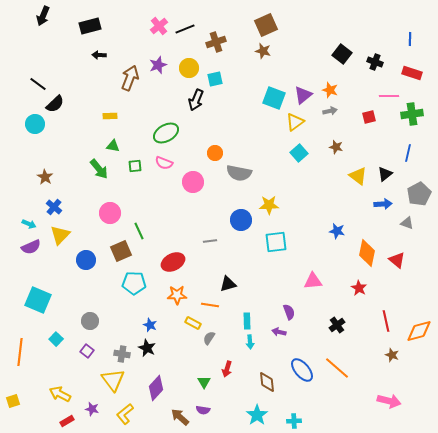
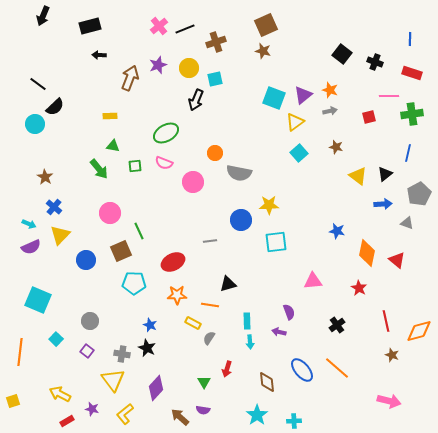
black semicircle at (55, 104): moved 3 px down
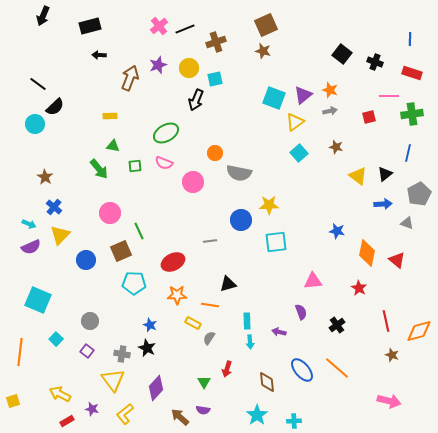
purple semicircle at (289, 312): moved 12 px right
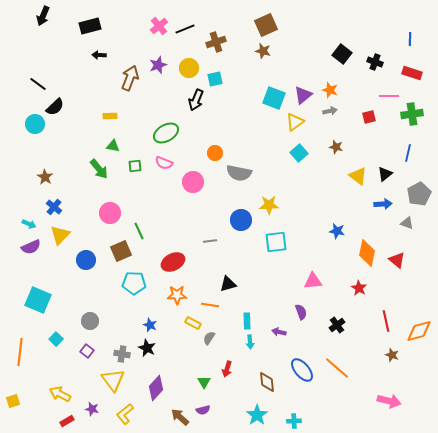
purple semicircle at (203, 410): rotated 24 degrees counterclockwise
